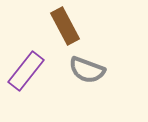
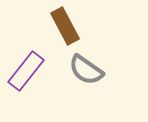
gray semicircle: moved 1 px left; rotated 15 degrees clockwise
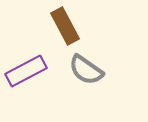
purple rectangle: rotated 24 degrees clockwise
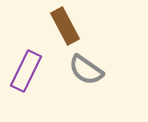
purple rectangle: rotated 36 degrees counterclockwise
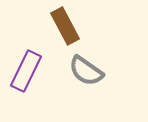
gray semicircle: moved 1 px down
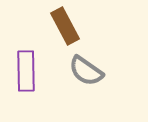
purple rectangle: rotated 27 degrees counterclockwise
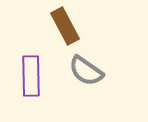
purple rectangle: moved 5 px right, 5 px down
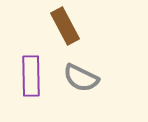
gray semicircle: moved 5 px left, 7 px down; rotated 9 degrees counterclockwise
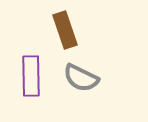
brown rectangle: moved 4 px down; rotated 9 degrees clockwise
